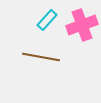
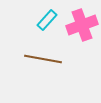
brown line: moved 2 px right, 2 px down
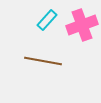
brown line: moved 2 px down
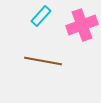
cyan rectangle: moved 6 px left, 4 px up
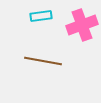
cyan rectangle: rotated 40 degrees clockwise
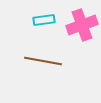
cyan rectangle: moved 3 px right, 4 px down
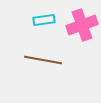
brown line: moved 1 px up
